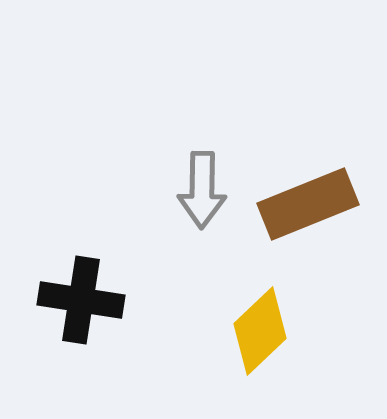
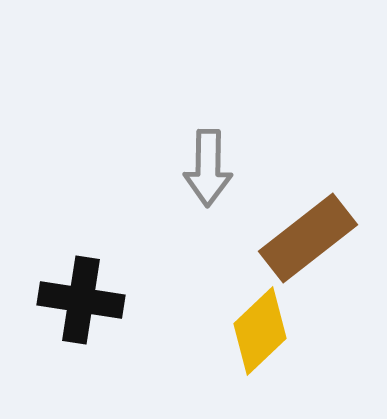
gray arrow: moved 6 px right, 22 px up
brown rectangle: moved 34 px down; rotated 16 degrees counterclockwise
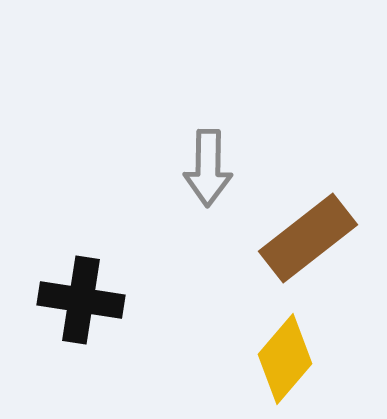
yellow diamond: moved 25 px right, 28 px down; rotated 6 degrees counterclockwise
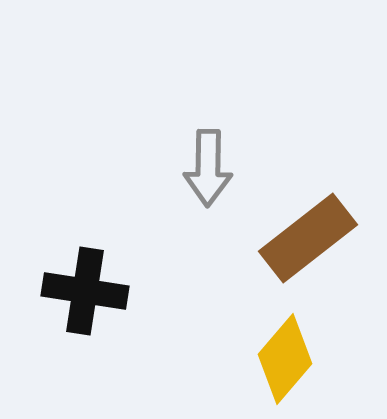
black cross: moved 4 px right, 9 px up
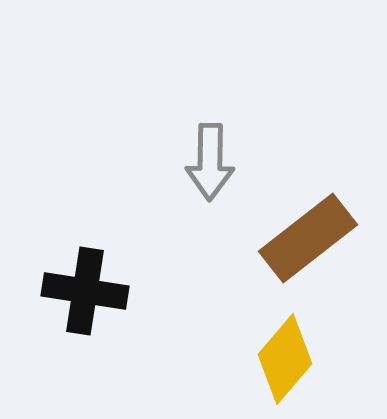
gray arrow: moved 2 px right, 6 px up
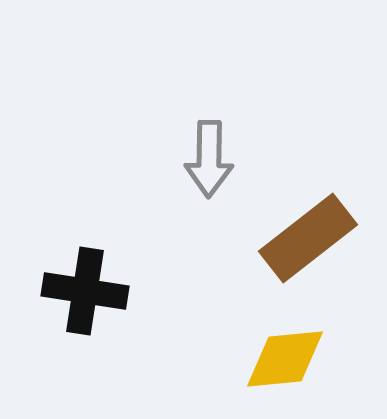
gray arrow: moved 1 px left, 3 px up
yellow diamond: rotated 44 degrees clockwise
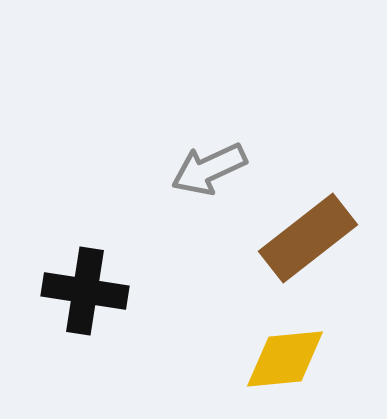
gray arrow: moved 10 px down; rotated 64 degrees clockwise
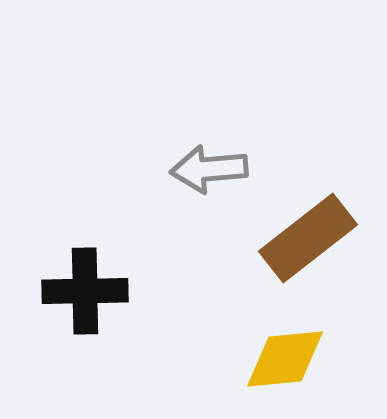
gray arrow: rotated 20 degrees clockwise
black cross: rotated 10 degrees counterclockwise
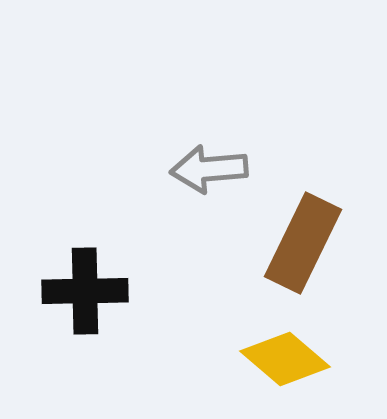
brown rectangle: moved 5 px left, 5 px down; rotated 26 degrees counterclockwise
yellow diamond: rotated 46 degrees clockwise
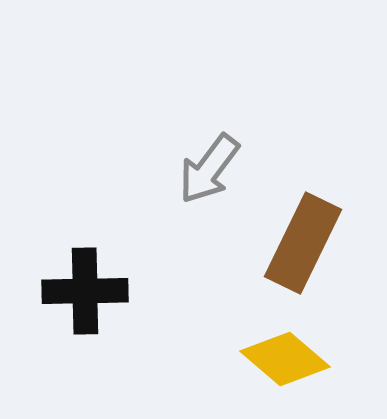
gray arrow: rotated 48 degrees counterclockwise
